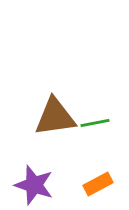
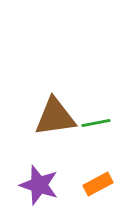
green line: moved 1 px right
purple star: moved 5 px right
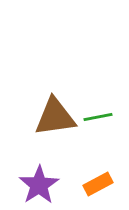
green line: moved 2 px right, 6 px up
purple star: rotated 21 degrees clockwise
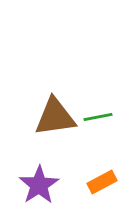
orange rectangle: moved 4 px right, 2 px up
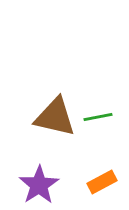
brown triangle: rotated 21 degrees clockwise
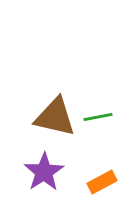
purple star: moved 5 px right, 13 px up
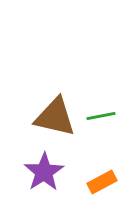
green line: moved 3 px right, 1 px up
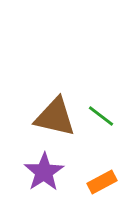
green line: rotated 48 degrees clockwise
